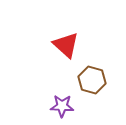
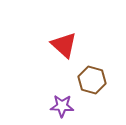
red triangle: moved 2 px left
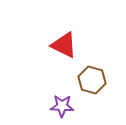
red triangle: rotated 16 degrees counterclockwise
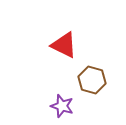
purple star: rotated 15 degrees clockwise
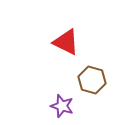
red triangle: moved 2 px right, 3 px up
